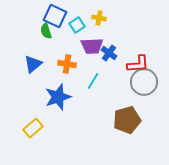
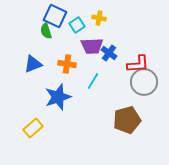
blue triangle: rotated 18 degrees clockwise
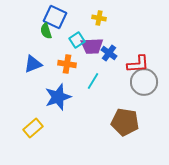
blue square: moved 1 px down
cyan square: moved 15 px down
brown pentagon: moved 2 px left, 2 px down; rotated 24 degrees clockwise
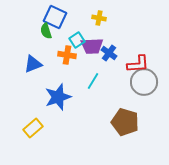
orange cross: moved 9 px up
brown pentagon: rotated 8 degrees clockwise
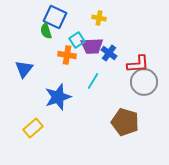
blue triangle: moved 9 px left, 5 px down; rotated 30 degrees counterclockwise
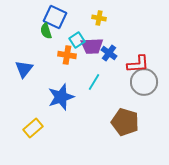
cyan line: moved 1 px right, 1 px down
blue star: moved 3 px right
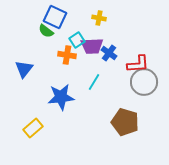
green semicircle: rotated 35 degrees counterclockwise
blue star: rotated 12 degrees clockwise
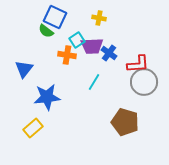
blue star: moved 14 px left
